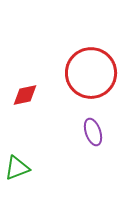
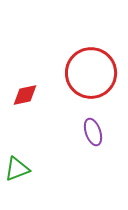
green triangle: moved 1 px down
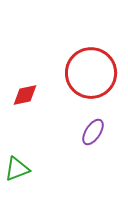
purple ellipse: rotated 52 degrees clockwise
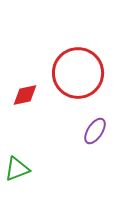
red circle: moved 13 px left
purple ellipse: moved 2 px right, 1 px up
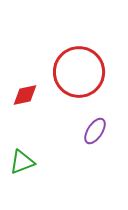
red circle: moved 1 px right, 1 px up
green triangle: moved 5 px right, 7 px up
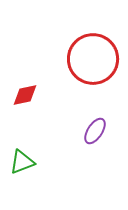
red circle: moved 14 px right, 13 px up
